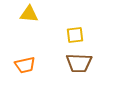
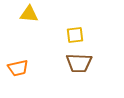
orange trapezoid: moved 7 px left, 3 px down
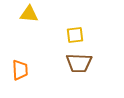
orange trapezoid: moved 2 px right, 2 px down; rotated 80 degrees counterclockwise
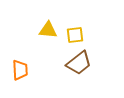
yellow triangle: moved 19 px right, 16 px down
brown trapezoid: rotated 40 degrees counterclockwise
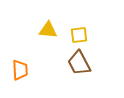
yellow square: moved 4 px right
brown trapezoid: rotated 100 degrees clockwise
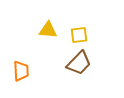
brown trapezoid: rotated 108 degrees counterclockwise
orange trapezoid: moved 1 px right, 1 px down
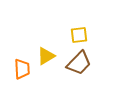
yellow triangle: moved 2 px left, 26 px down; rotated 36 degrees counterclockwise
orange trapezoid: moved 1 px right, 2 px up
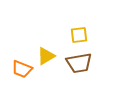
brown trapezoid: rotated 36 degrees clockwise
orange trapezoid: rotated 115 degrees clockwise
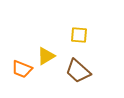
yellow square: rotated 12 degrees clockwise
brown trapezoid: moved 1 px left, 8 px down; rotated 52 degrees clockwise
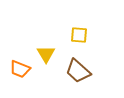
yellow triangle: moved 2 px up; rotated 30 degrees counterclockwise
orange trapezoid: moved 2 px left
